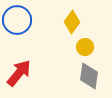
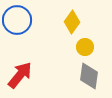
red arrow: moved 1 px right, 2 px down
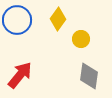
yellow diamond: moved 14 px left, 3 px up
yellow circle: moved 4 px left, 8 px up
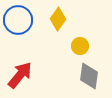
blue circle: moved 1 px right
yellow circle: moved 1 px left, 7 px down
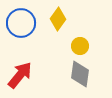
blue circle: moved 3 px right, 3 px down
gray diamond: moved 9 px left, 2 px up
